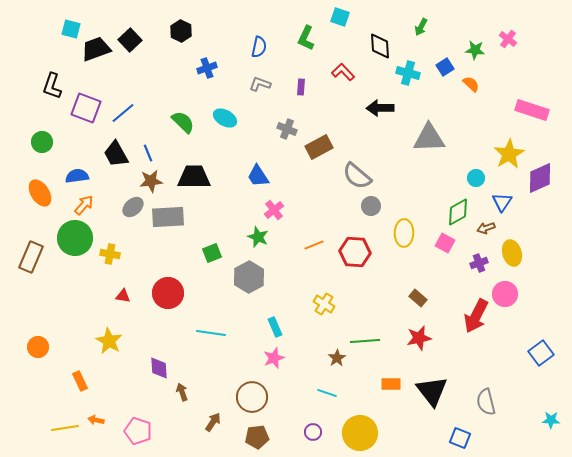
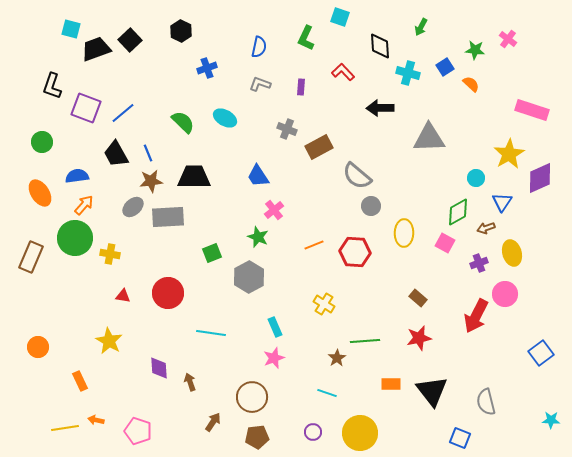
brown arrow at (182, 392): moved 8 px right, 10 px up
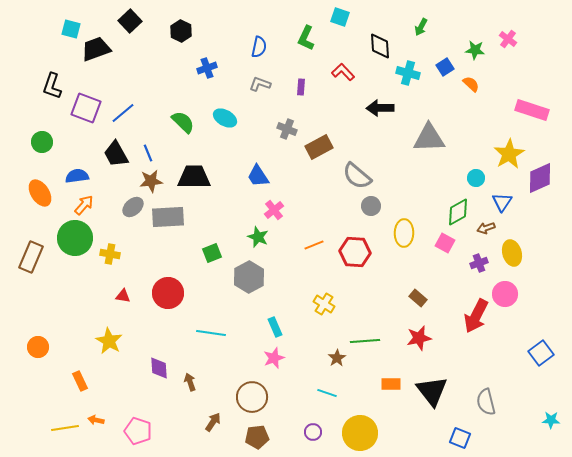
black square at (130, 40): moved 19 px up
